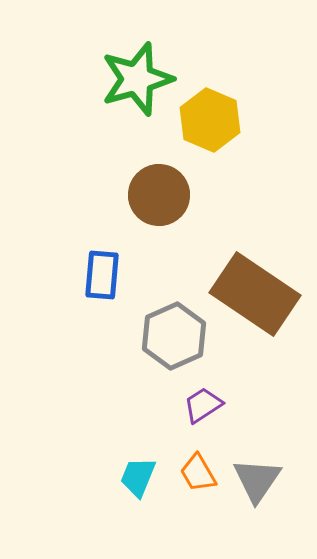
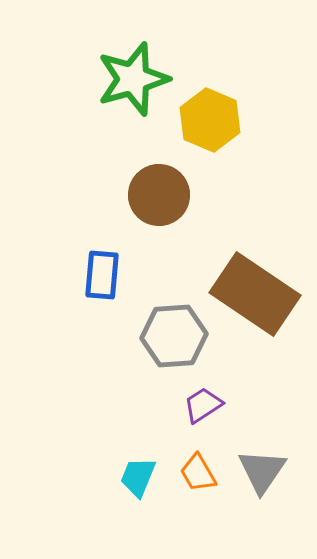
green star: moved 4 px left
gray hexagon: rotated 20 degrees clockwise
gray triangle: moved 5 px right, 9 px up
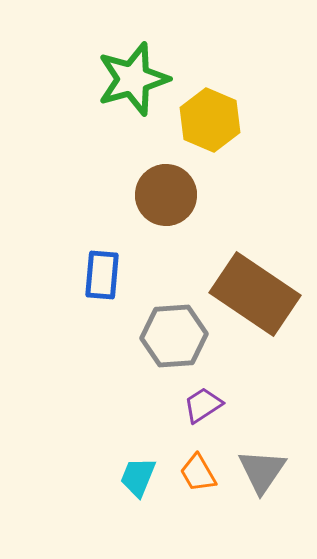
brown circle: moved 7 px right
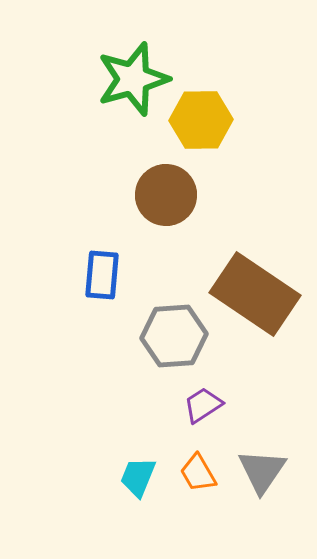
yellow hexagon: moved 9 px left; rotated 24 degrees counterclockwise
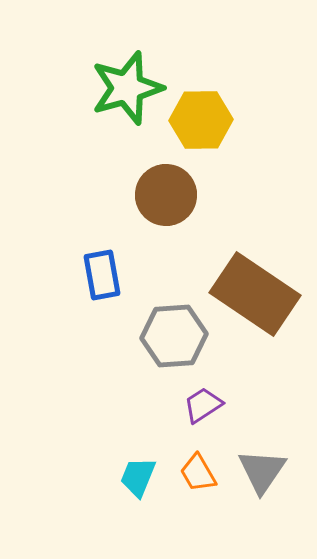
green star: moved 6 px left, 9 px down
blue rectangle: rotated 15 degrees counterclockwise
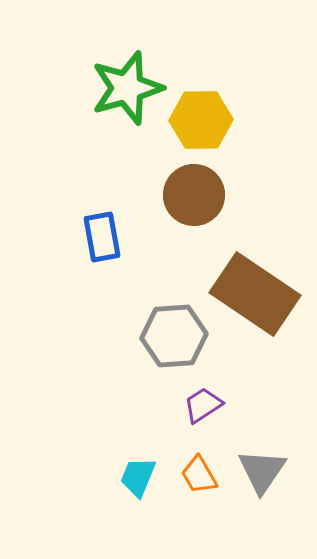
brown circle: moved 28 px right
blue rectangle: moved 38 px up
orange trapezoid: moved 1 px right, 2 px down
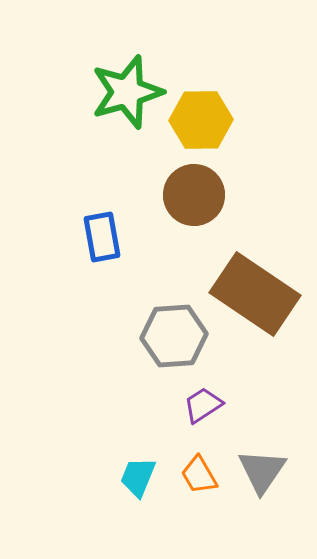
green star: moved 4 px down
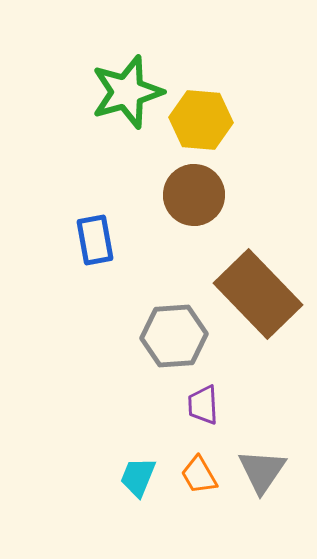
yellow hexagon: rotated 6 degrees clockwise
blue rectangle: moved 7 px left, 3 px down
brown rectangle: moved 3 px right; rotated 12 degrees clockwise
purple trapezoid: rotated 60 degrees counterclockwise
